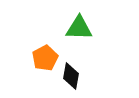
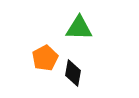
black diamond: moved 2 px right, 3 px up
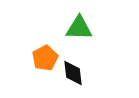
black diamond: rotated 16 degrees counterclockwise
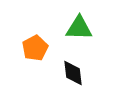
orange pentagon: moved 10 px left, 10 px up
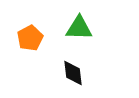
orange pentagon: moved 5 px left, 10 px up
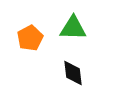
green triangle: moved 6 px left
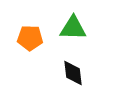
orange pentagon: rotated 30 degrees clockwise
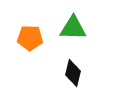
black diamond: rotated 20 degrees clockwise
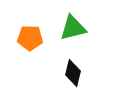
green triangle: rotated 16 degrees counterclockwise
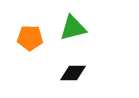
black diamond: rotated 76 degrees clockwise
